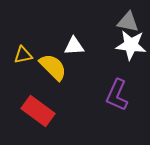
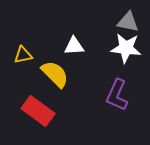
white star: moved 5 px left, 3 px down
yellow semicircle: moved 2 px right, 7 px down
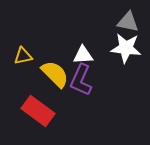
white triangle: moved 9 px right, 9 px down
yellow triangle: moved 1 px down
purple L-shape: moved 36 px left, 15 px up
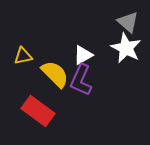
gray triangle: rotated 30 degrees clockwise
white star: rotated 20 degrees clockwise
white triangle: rotated 25 degrees counterclockwise
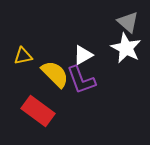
purple L-shape: rotated 44 degrees counterclockwise
